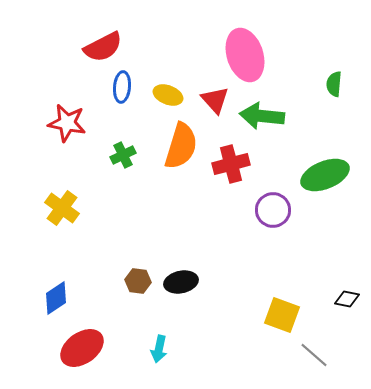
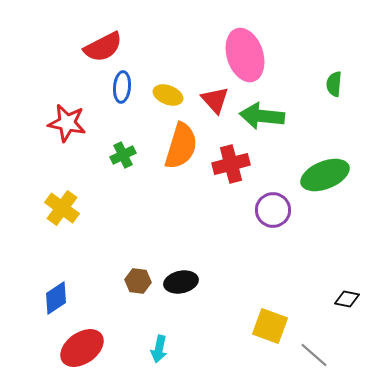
yellow square: moved 12 px left, 11 px down
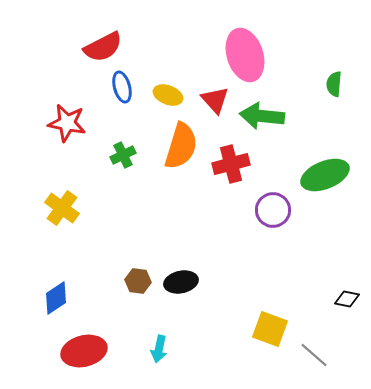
blue ellipse: rotated 20 degrees counterclockwise
yellow square: moved 3 px down
red ellipse: moved 2 px right, 3 px down; rotated 21 degrees clockwise
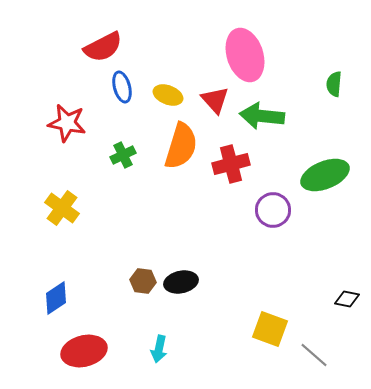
brown hexagon: moved 5 px right
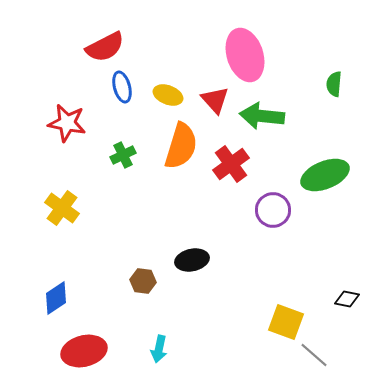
red semicircle: moved 2 px right
red cross: rotated 21 degrees counterclockwise
black ellipse: moved 11 px right, 22 px up
yellow square: moved 16 px right, 7 px up
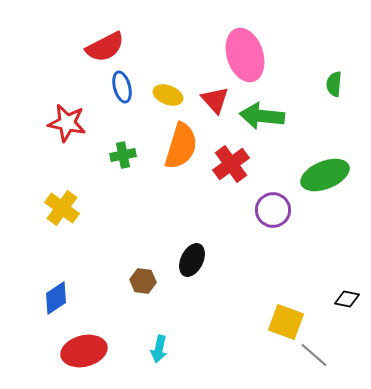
green cross: rotated 15 degrees clockwise
black ellipse: rotated 52 degrees counterclockwise
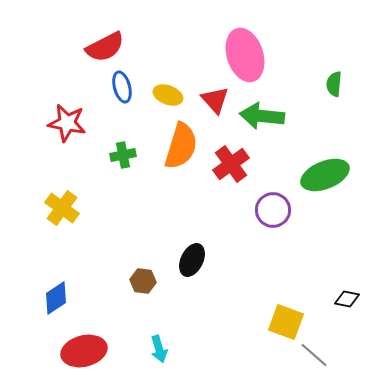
cyan arrow: rotated 28 degrees counterclockwise
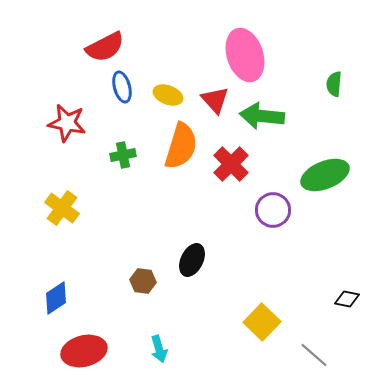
red cross: rotated 9 degrees counterclockwise
yellow square: moved 24 px left; rotated 24 degrees clockwise
